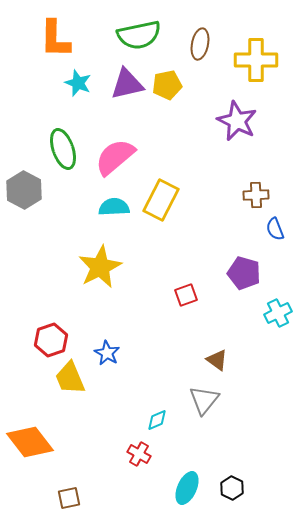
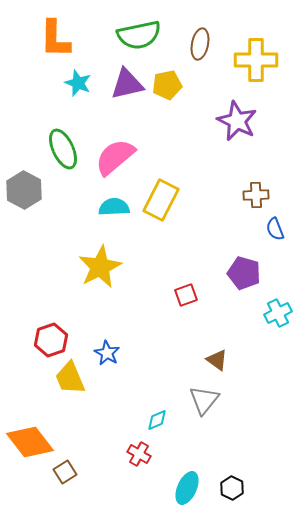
green ellipse: rotated 6 degrees counterclockwise
brown square: moved 4 px left, 26 px up; rotated 20 degrees counterclockwise
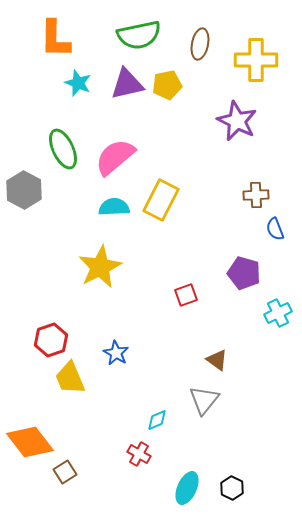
blue star: moved 9 px right
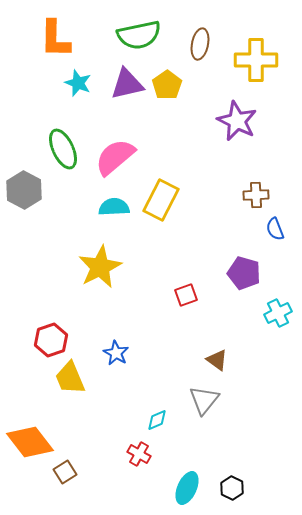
yellow pentagon: rotated 24 degrees counterclockwise
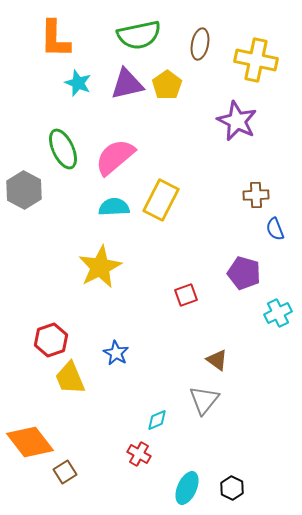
yellow cross: rotated 12 degrees clockwise
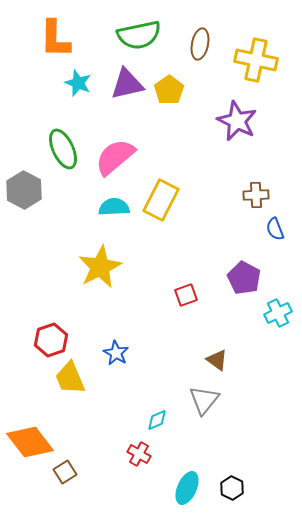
yellow pentagon: moved 2 px right, 5 px down
purple pentagon: moved 5 px down; rotated 12 degrees clockwise
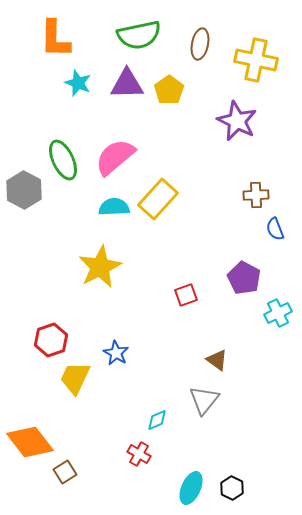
purple triangle: rotated 12 degrees clockwise
green ellipse: moved 11 px down
yellow rectangle: moved 3 px left, 1 px up; rotated 15 degrees clockwise
yellow trapezoid: moved 5 px right; rotated 48 degrees clockwise
cyan ellipse: moved 4 px right
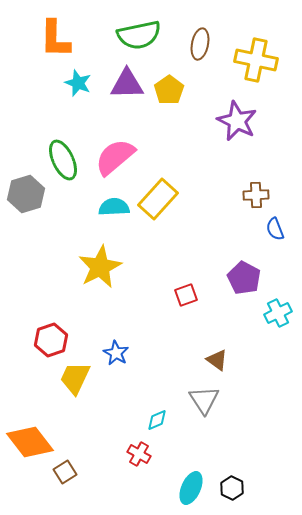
gray hexagon: moved 2 px right, 4 px down; rotated 15 degrees clockwise
gray triangle: rotated 12 degrees counterclockwise
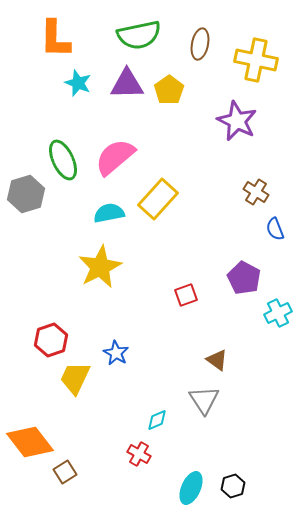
brown cross: moved 3 px up; rotated 35 degrees clockwise
cyan semicircle: moved 5 px left, 6 px down; rotated 8 degrees counterclockwise
black hexagon: moved 1 px right, 2 px up; rotated 15 degrees clockwise
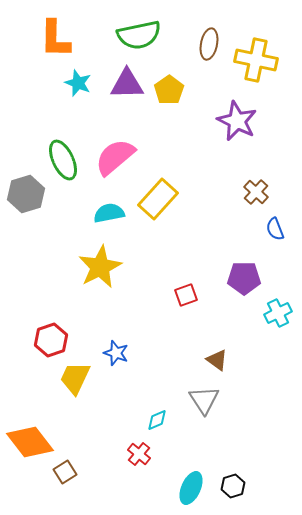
brown ellipse: moved 9 px right
brown cross: rotated 10 degrees clockwise
purple pentagon: rotated 28 degrees counterclockwise
blue star: rotated 10 degrees counterclockwise
red cross: rotated 10 degrees clockwise
